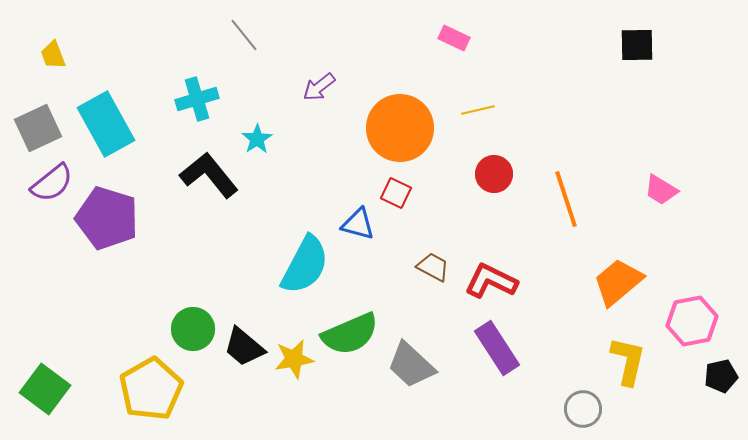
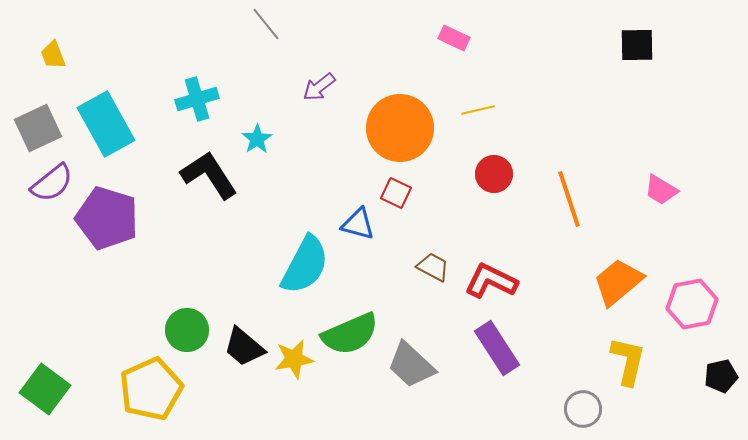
gray line: moved 22 px right, 11 px up
black L-shape: rotated 6 degrees clockwise
orange line: moved 3 px right
pink hexagon: moved 17 px up
green circle: moved 6 px left, 1 px down
yellow pentagon: rotated 6 degrees clockwise
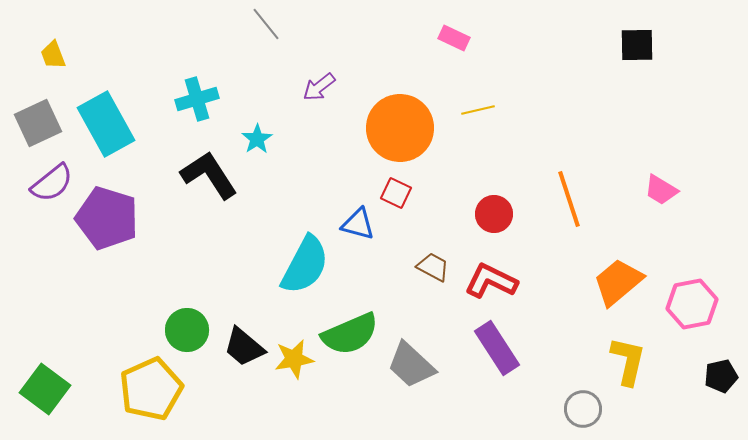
gray square: moved 5 px up
red circle: moved 40 px down
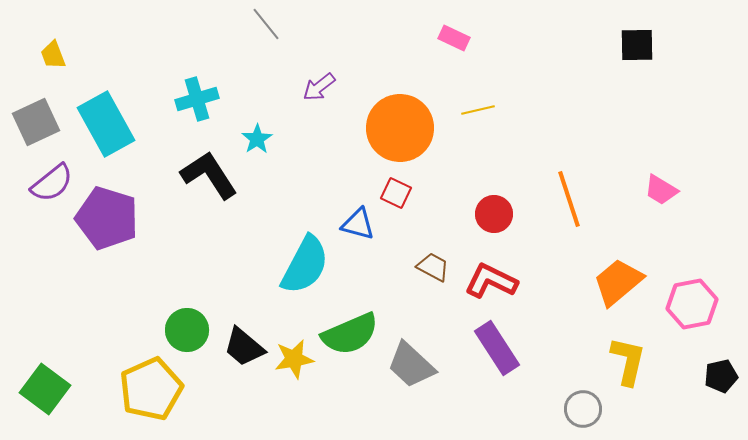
gray square: moved 2 px left, 1 px up
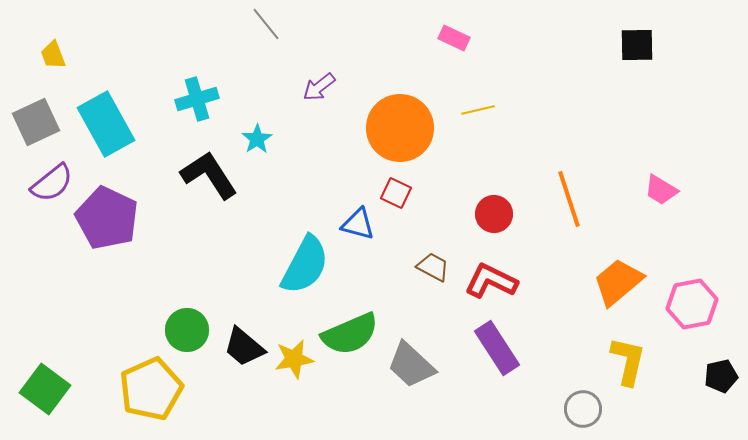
purple pentagon: rotated 8 degrees clockwise
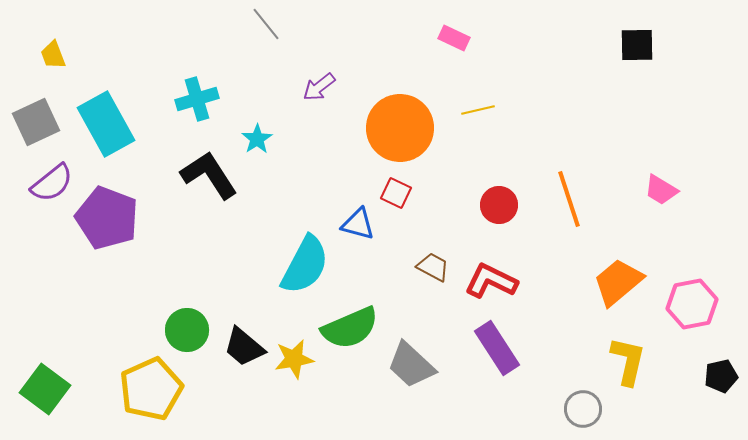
red circle: moved 5 px right, 9 px up
purple pentagon: rotated 4 degrees counterclockwise
green semicircle: moved 6 px up
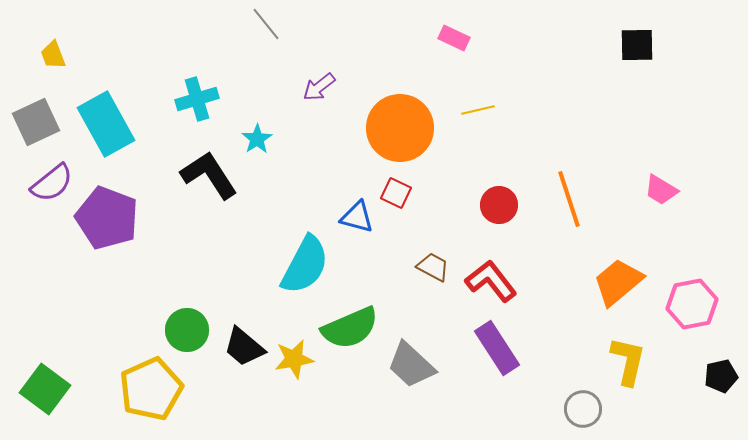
blue triangle: moved 1 px left, 7 px up
red L-shape: rotated 26 degrees clockwise
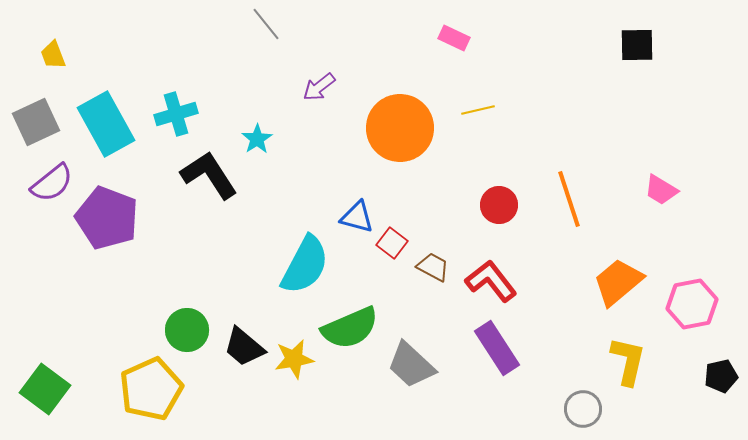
cyan cross: moved 21 px left, 15 px down
red square: moved 4 px left, 50 px down; rotated 12 degrees clockwise
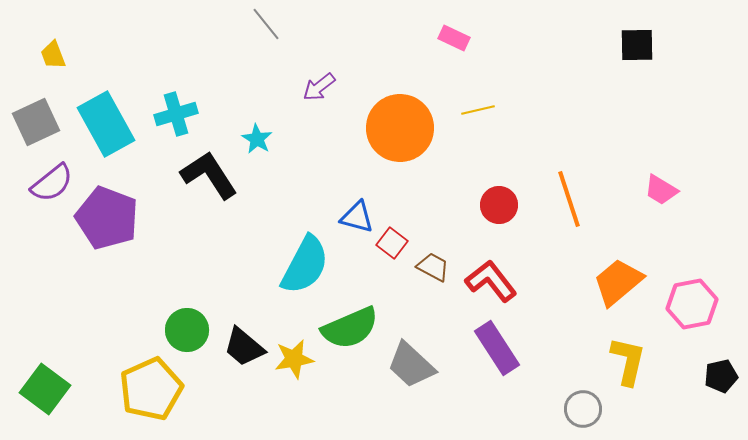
cyan star: rotated 8 degrees counterclockwise
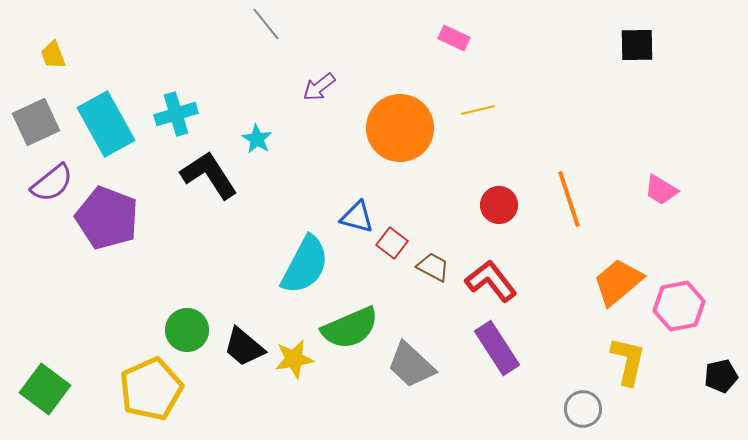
pink hexagon: moved 13 px left, 2 px down
